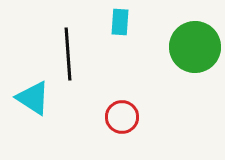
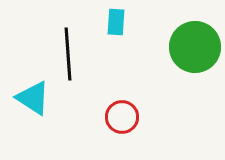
cyan rectangle: moved 4 px left
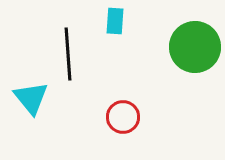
cyan rectangle: moved 1 px left, 1 px up
cyan triangle: moved 2 px left; rotated 18 degrees clockwise
red circle: moved 1 px right
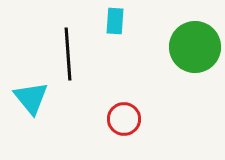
red circle: moved 1 px right, 2 px down
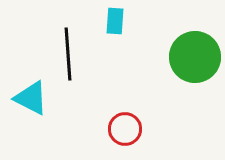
green circle: moved 10 px down
cyan triangle: rotated 24 degrees counterclockwise
red circle: moved 1 px right, 10 px down
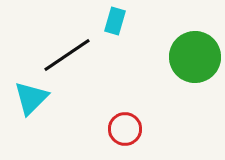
cyan rectangle: rotated 12 degrees clockwise
black line: moved 1 px left, 1 px down; rotated 60 degrees clockwise
cyan triangle: rotated 48 degrees clockwise
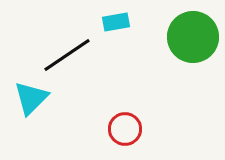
cyan rectangle: moved 1 px right, 1 px down; rotated 64 degrees clockwise
green circle: moved 2 px left, 20 px up
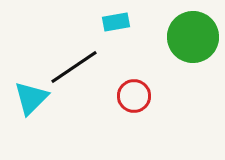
black line: moved 7 px right, 12 px down
red circle: moved 9 px right, 33 px up
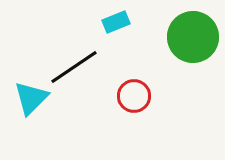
cyan rectangle: rotated 12 degrees counterclockwise
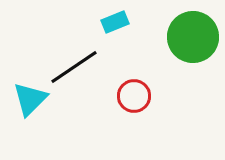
cyan rectangle: moved 1 px left
cyan triangle: moved 1 px left, 1 px down
